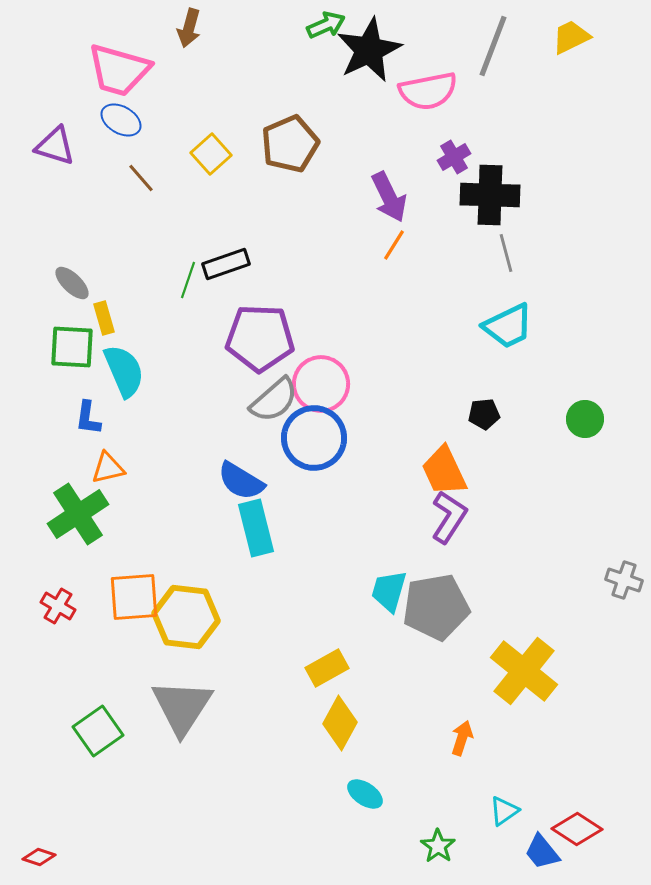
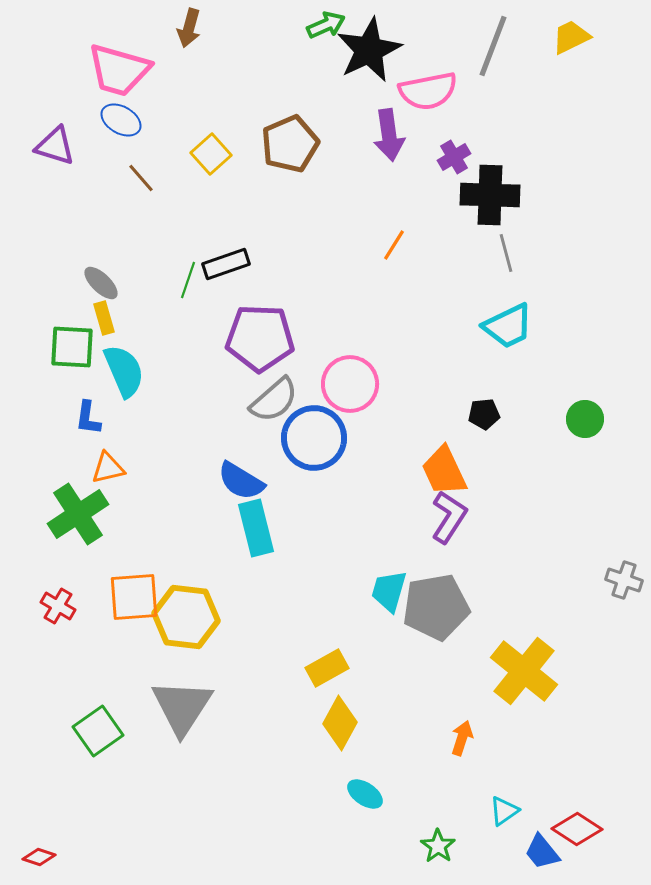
purple arrow at (389, 197): moved 62 px up; rotated 18 degrees clockwise
gray ellipse at (72, 283): moved 29 px right
pink circle at (321, 384): moved 29 px right
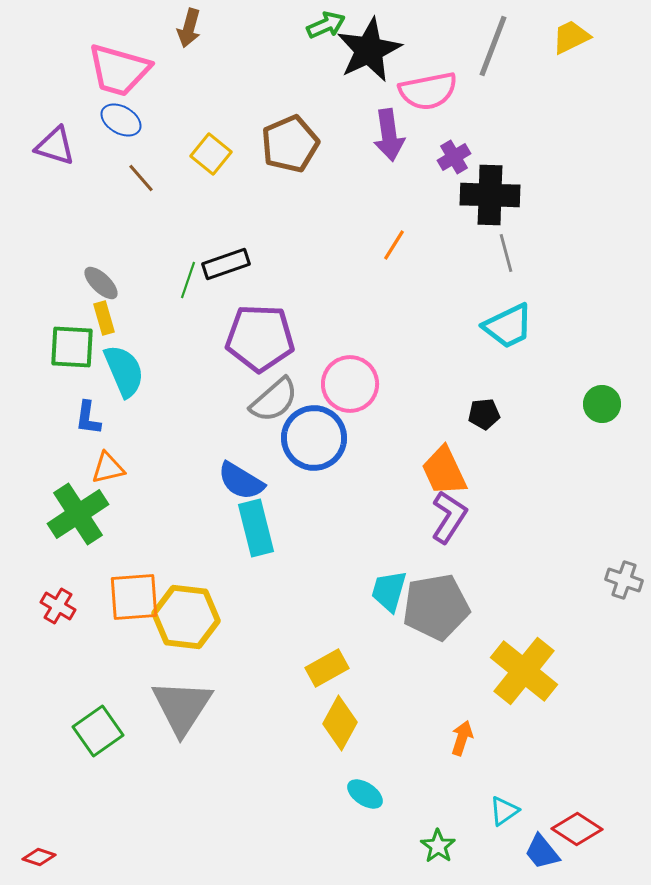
yellow square at (211, 154): rotated 9 degrees counterclockwise
green circle at (585, 419): moved 17 px right, 15 px up
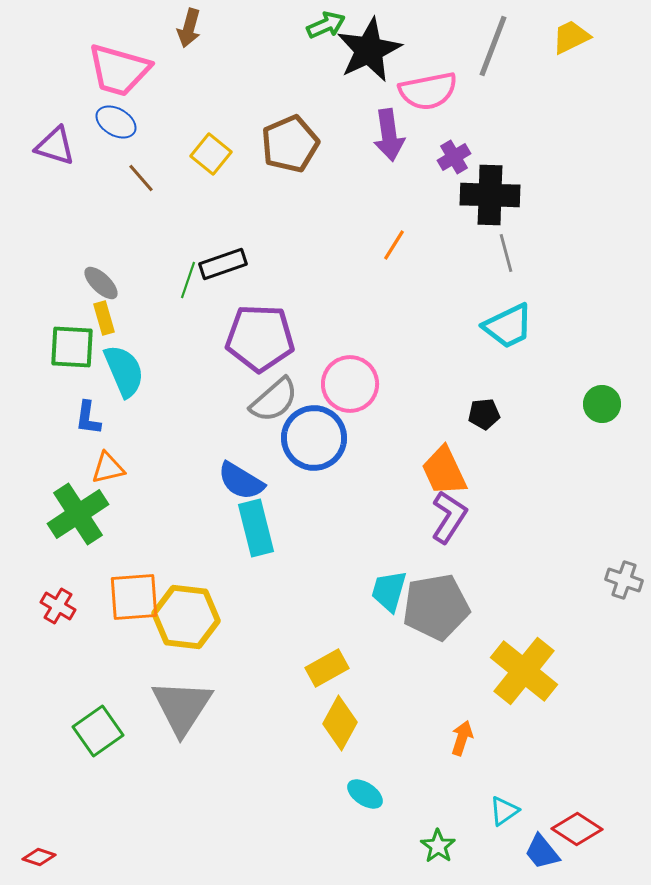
blue ellipse at (121, 120): moved 5 px left, 2 px down
black rectangle at (226, 264): moved 3 px left
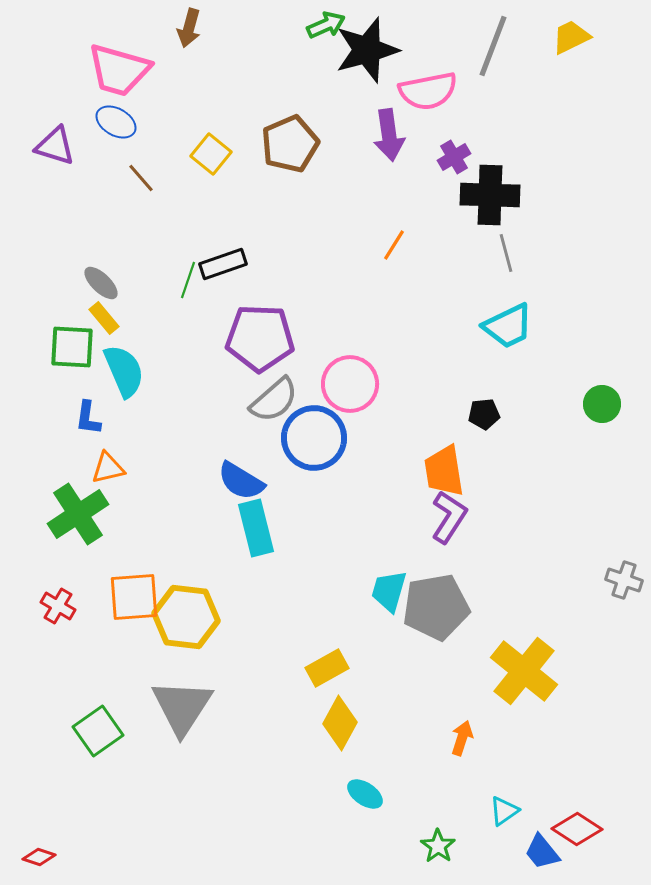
black star at (369, 50): moved 2 px left; rotated 10 degrees clockwise
yellow rectangle at (104, 318): rotated 24 degrees counterclockwise
orange trapezoid at (444, 471): rotated 16 degrees clockwise
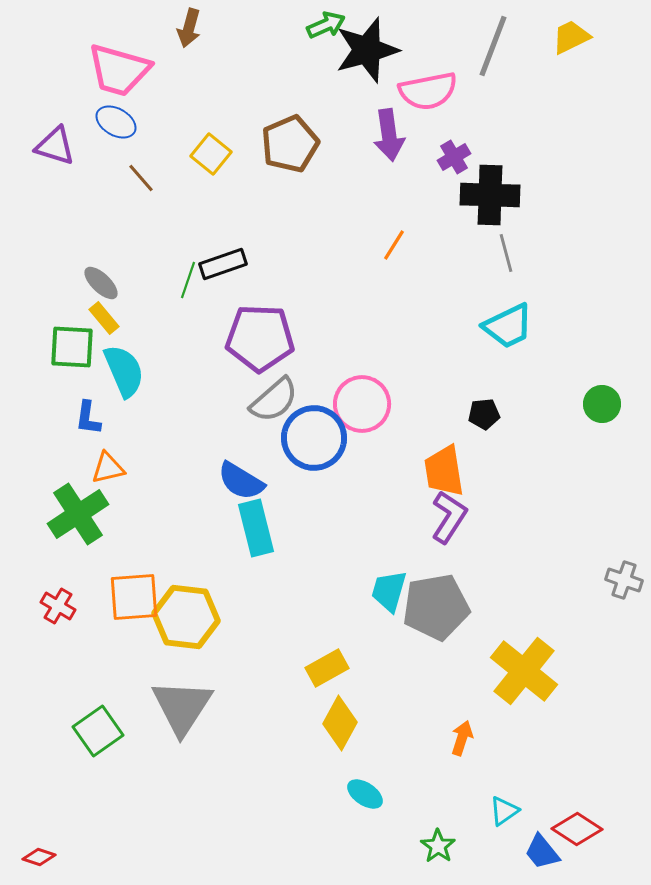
pink circle at (350, 384): moved 12 px right, 20 px down
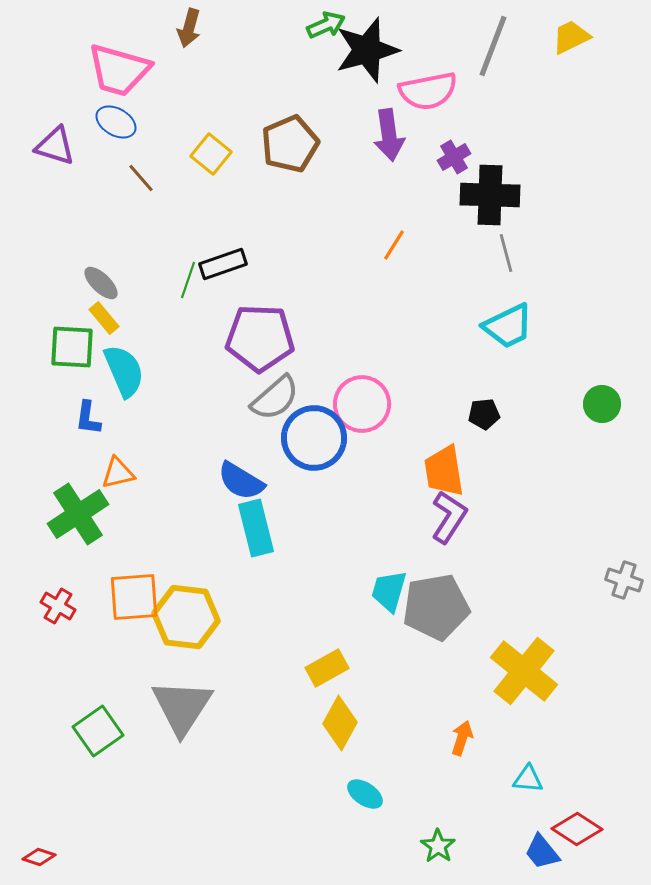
gray semicircle at (274, 400): moved 1 px right, 2 px up
orange triangle at (108, 468): moved 10 px right, 5 px down
cyan triangle at (504, 811): moved 24 px right, 32 px up; rotated 40 degrees clockwise
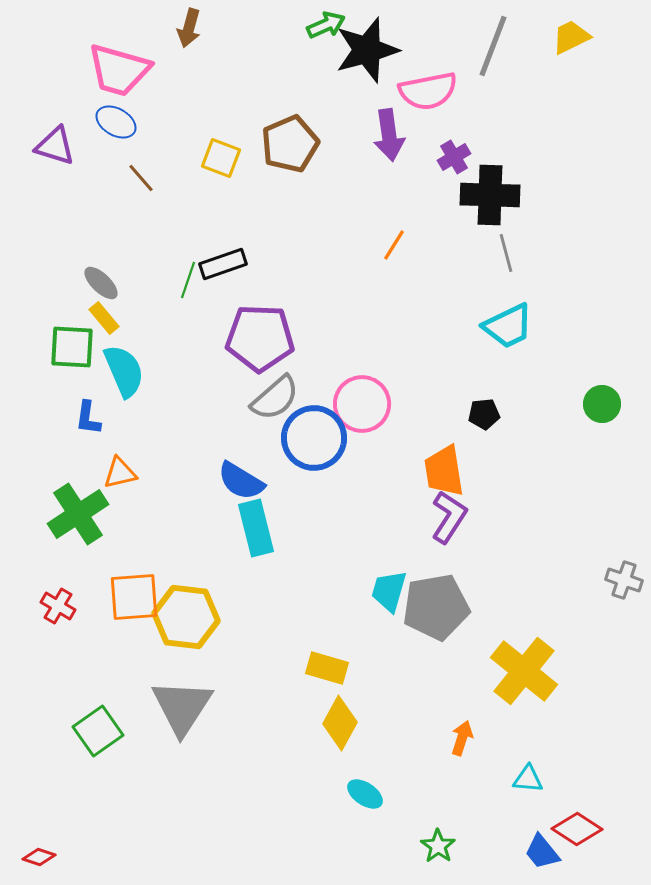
yellow square at (211, 154): moved 10 px right, 4 px down; rotated 18 degrees counterclockwise
orange triangle at (118, 473): moved 2 px right
yellow rectangle at (327, 668): rotated 45 degrees clockwise
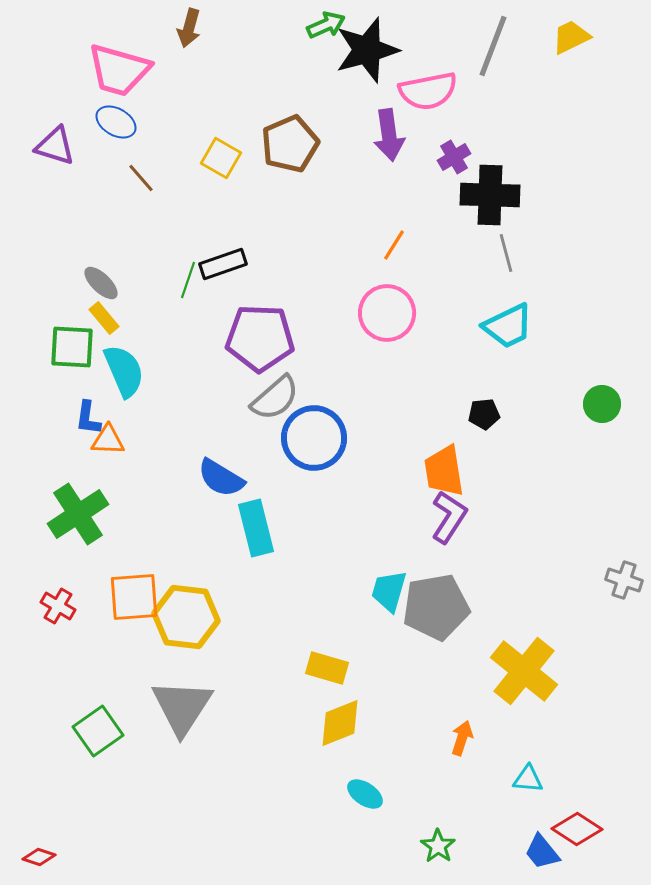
yellow square at (221, 158): rotated 9 degrees clockwise
pink circle at (362, 404): moved 25 px right, 91 px up
orange triangle at (120, 473): moved 12 px left, 33 px up; rotated 15 degrees clockwise
blue semicircle at (241, 481): moved 20 px left, 3 px up
yellow diamond at (340, 723): rotated 40 degrees clockwise
